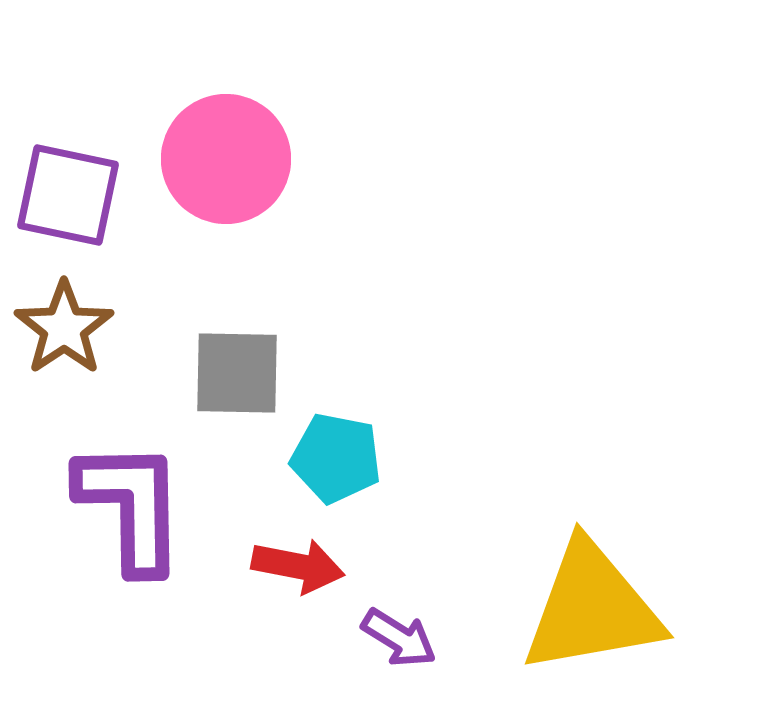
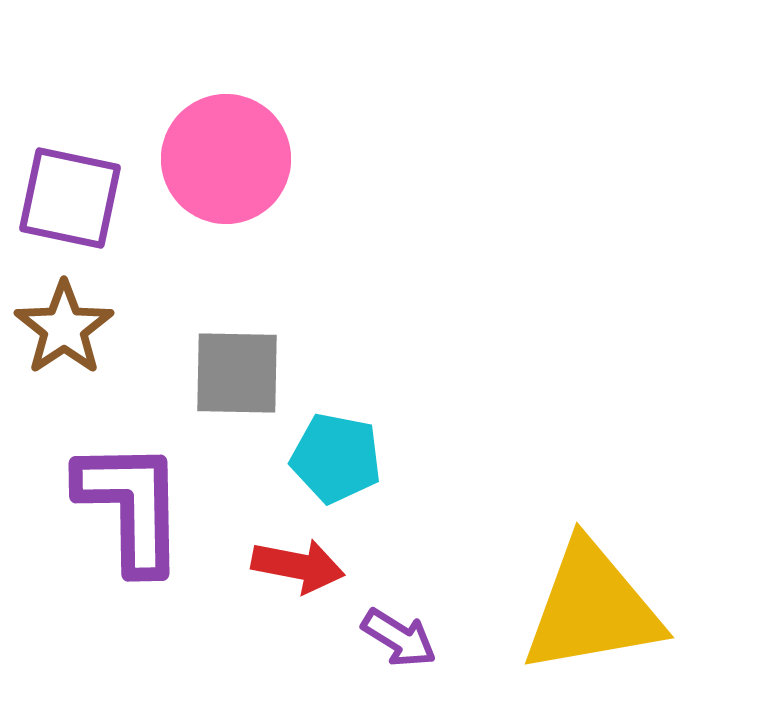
purple square: moved 2 px right, 3 px down
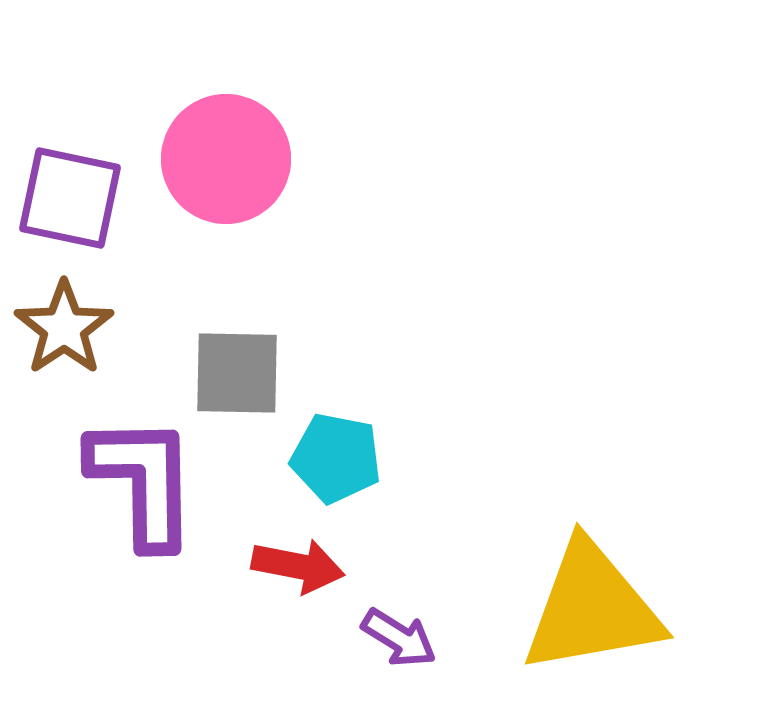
purple L-shape: moved 12 px right, 25 px up
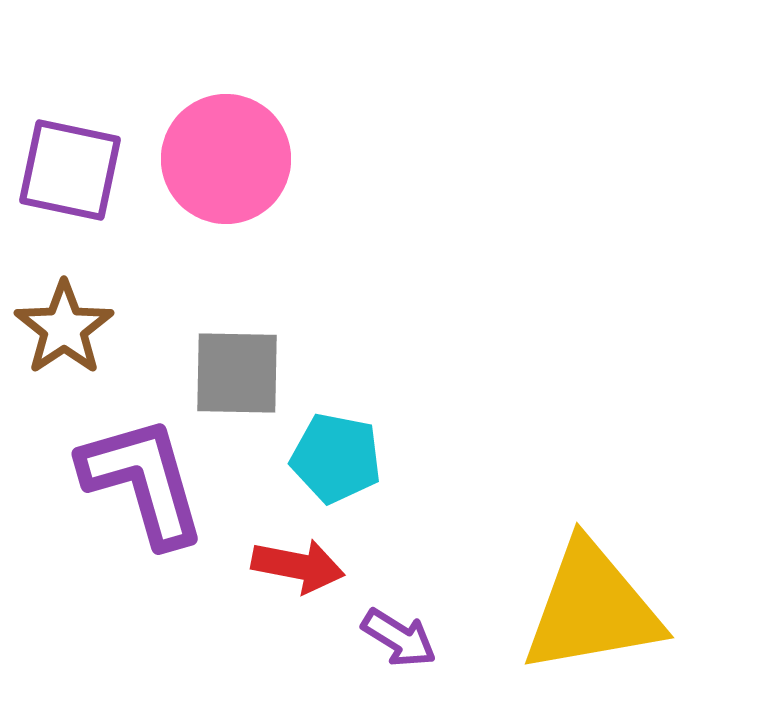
purple square: moved 28 px up
purple L-shape: rotated 15 degrees counterclockwise
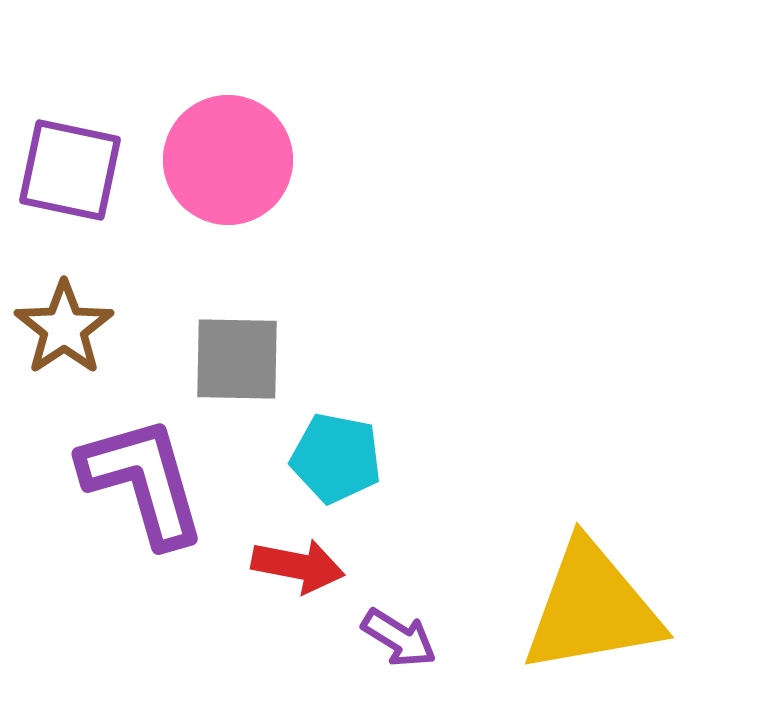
pink circle: moved 2 px right, 1 px down
gray square: moved 14 px up
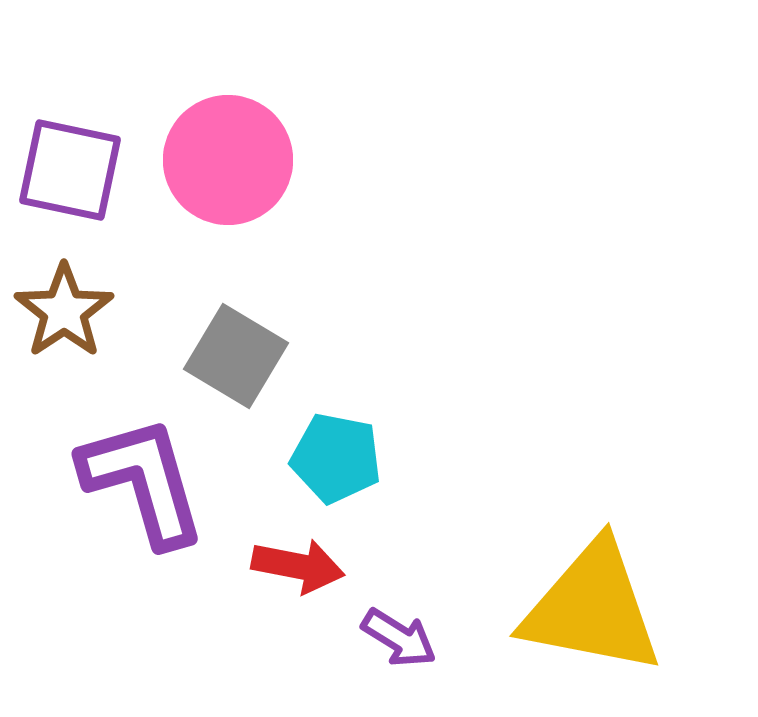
brown star: moved 17 px up
gray square: moved 1 px left, 3 px up; rotated 30 degrees clockwise
yellow triangle: rotated 21 degrees clockwise
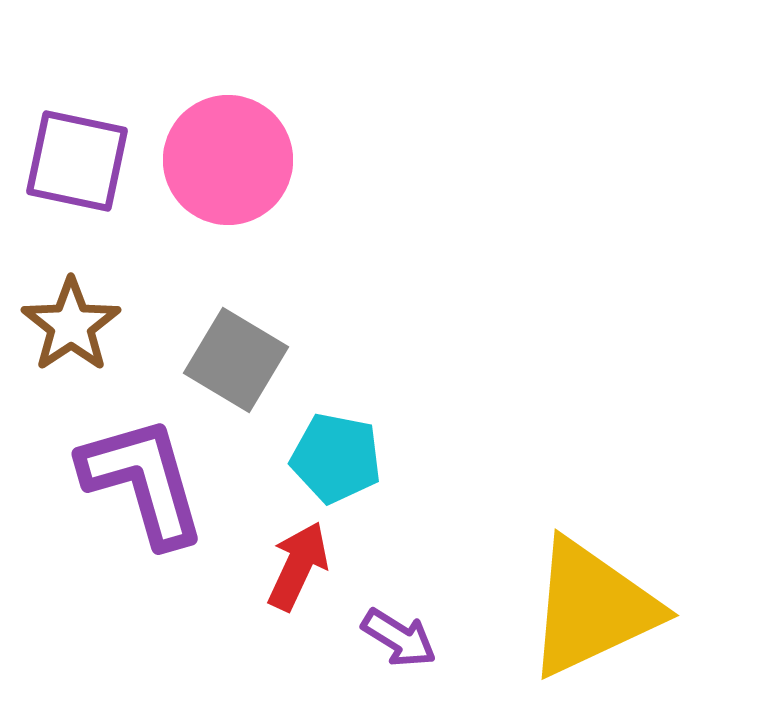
purple square: moved 7 px right, 9 px up
brown star: moved 7 px right, 14 px down
gray square: moved 4 px down
red arrow: rotated 76 degrees counterclockwise
yellow triangle: rotated 36 degrees counterclockwise
